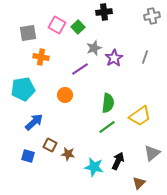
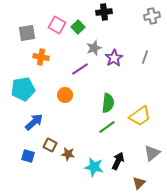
gray square: moved 1 px left
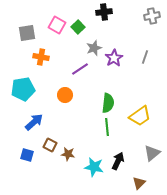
green line: rotated 60 degrees counterclockwise
blue square: moved 1 px left, 1 px up
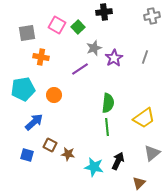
orange circle: moved 11 px left
yellow trapezoid: moved 4 px right, 2 px down
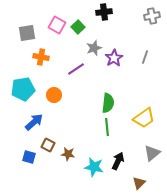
purple line: moved 4 px left
brown square: moved 2 px left
blue square: moved 2 px right, 2 px down
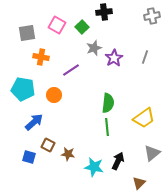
green square: moved 4 px right
purple line: moved 5 px left, 1 px down
cyan pentagon: rotated 20 degrees clockwise
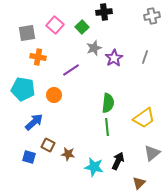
pink square: moved 2 px left; rotated 12 degrees clockwise
orange cross: moved 3 px left
